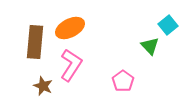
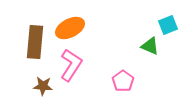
cyan square: rotated 18 degrees clockwise
green triangle: rotated 24 degrees counterclockwise
brown star: rotated 18 degrees counterclockwise
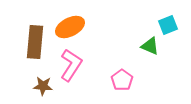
orange ellipse: moved 1 px up
pink pentagon: moved 1 px left, 1 px up
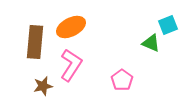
orange ellipse: moved 1 px right
green triangle: moved 1 px right, 3 px up
brown star: rotated 18 degrees counterclockwise
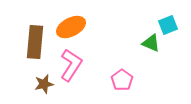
brown star: moved 1 px right, 2 px up
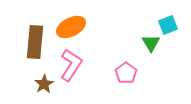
green triangle: rotated 36 degrees clockwise
pink pentagon: moved 4 px right, 7 px up
brown star: rotated 18 degrees counterclockwise
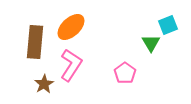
orange ellipse: rotated 16 degrees counterclockwise
pink pentagon: moved 1 px left
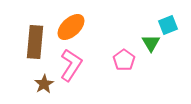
pink pentagon: moved 1 px left, 13 px up
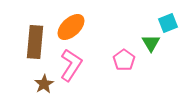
cyan square: moved 2 px up
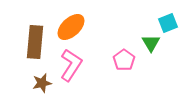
brown star: moved 2 px left, 1 px up; rotated 18 degrees clockwise
